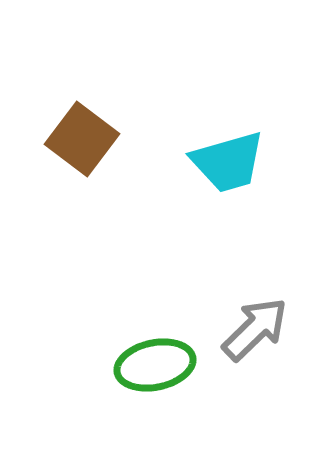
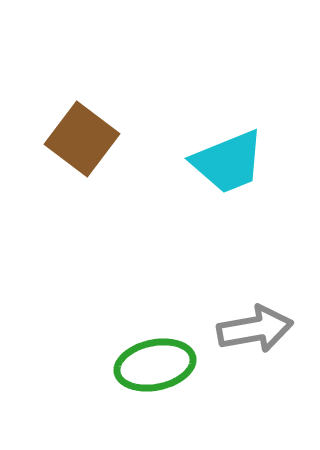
cyan trapezoid: rotated 6 degrees counterclockwise
gray arrow: rotated 34 degrees clockwise
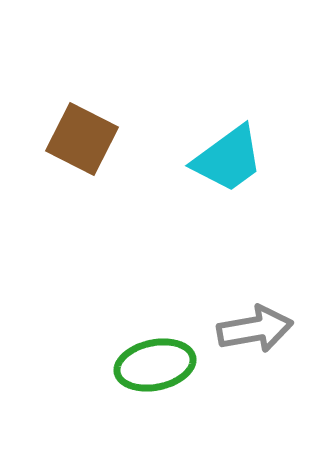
brown square: rotated 10 degrees counterclockwise
cyan trapezoid: moved 3 px up; rotated 14 degrees counterclockwise
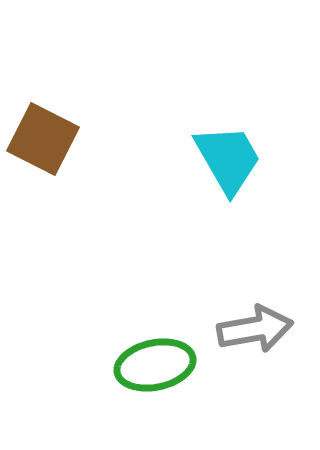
brown square: moved 39 px left
cyan trapezoid: rotated 84 degrees counterclockwise
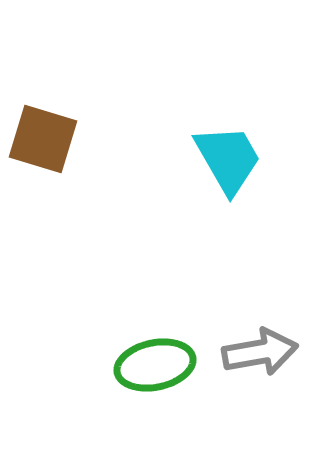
brown square: rotated 10 degrees counterclockwise
gray arrow: moved 5 px right, 23 px down
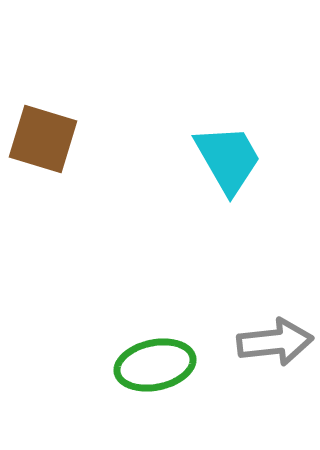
gray arrow: moved 15 px right, 10 px up; rotated 4 degrees clockwise
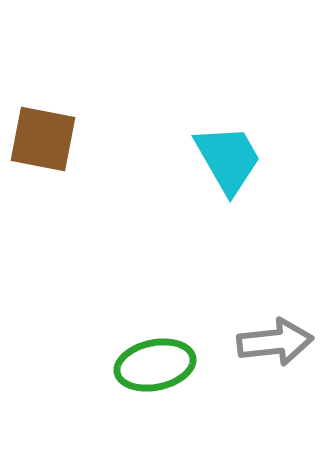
brown square: rotated 6 degrees counterclockwise
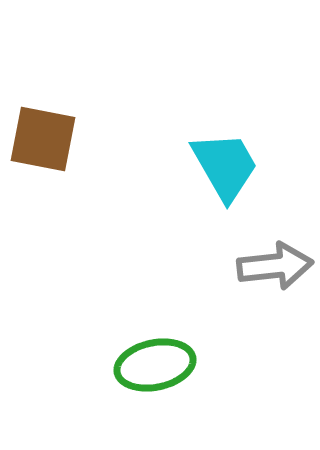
cyan trapezoid: moved 3 px left, 7 px down
gray arrow: moved 76 px up
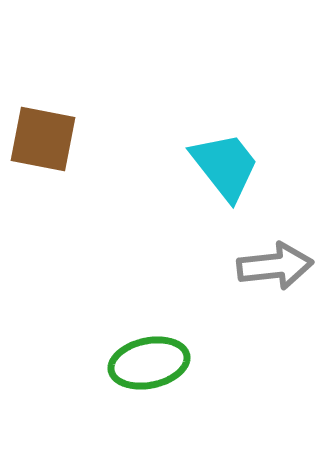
cyan trapezoid: rotated 8 degrees counterclockwise
green ellipse: moved 6 px left, 2 px up
